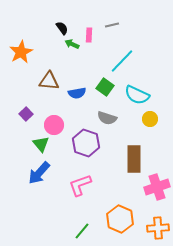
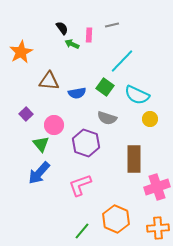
orange hexagon: moved 4 px left
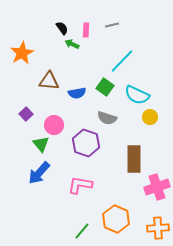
pink rectangle: moved 3 px left, 5 px up
orange star: moved 1 px right, 1 px down
yellow circle: moved 2 px up
pink L-shape: rotated 30 degrees clockwise
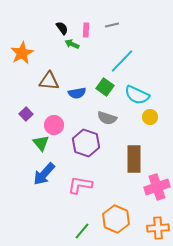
green triangle: moved 1 px up
blue arrow: moved 5 px right, 1 px down
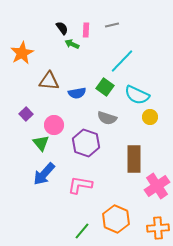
pink cross: moved 1 px up; rotated 15 degrees counterclockwise
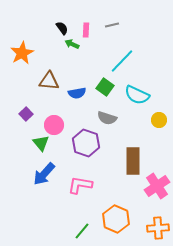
yellow circle: moved 9 px right, 3 px down
brown rectangle: moved 1 px left, 2 px down
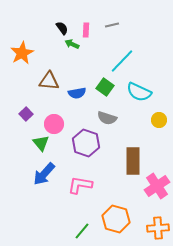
cyan semicircle: moved 2 px right, 3 px up
pink circle: moved 1 px up
orange hexagon: rotated 8 degrees counterclockwise
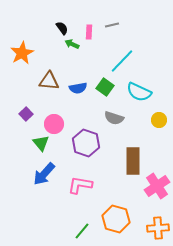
pink rectangle: moved 3 px right, 2 px down
blue semicircle: moved 1 px right, 5 px up
gray semicircle: moved 7 px right
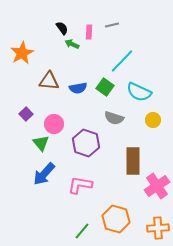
yellow circle: moved 6 px left
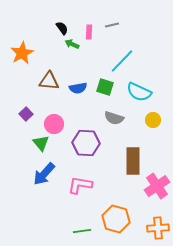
green square: rotated 18 degrees counterclockwise
purple hexagon: rotated 16 degrees counterclockwise
green line: rotated 42 degrees clockwise
